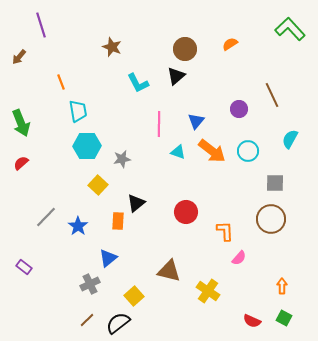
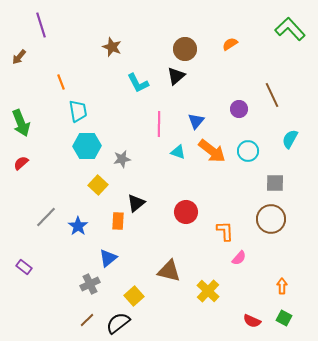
yellow cross at (208, 291): rotated 10 degrees clockwise
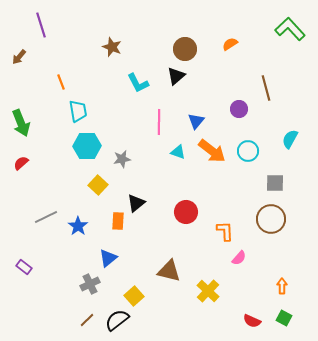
brown line at (272, 95): moved 6 px left, 7 px up; rotated 10 degrees clockwise
pink line at (159, 124): moved 2 px up
gray line at (46, 217): rotated 20 degrees clockwise
black semicircle at (118, 323): moved 1 px left, 3 px up
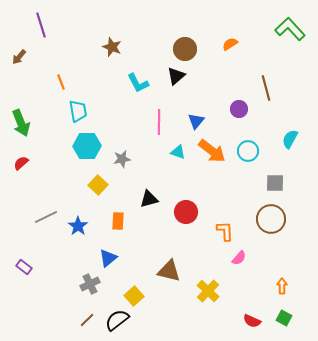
black triangle at (136, 203): moved 13 px right, 4 px up; rotated 24 degrees clockwise
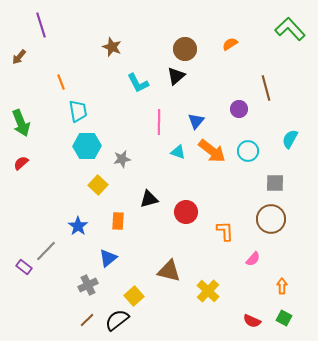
gray line at (46, 217): moved 34 px down; rotated 20 degrees counterclockwise
pink semicircle at (239, 258): moved 14 px right, 1 px down
gray cross at (90, 284): moved 2 px left, 1 px down
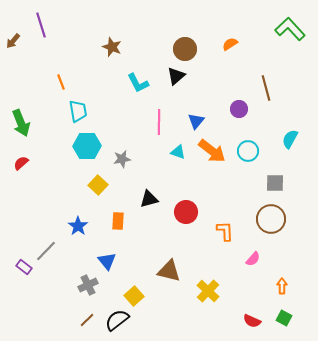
brown arrow at (19, 57): moved 6 px left, 16 px up
blue triangle at (108, 258): moved 1 px left, 3 px down; rotated 30 degrees counterclockwise
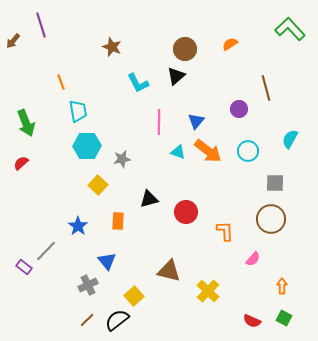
green arrow at (21, 123): moved 5 px right
orange arrow at (212, 151): moved 4 px left
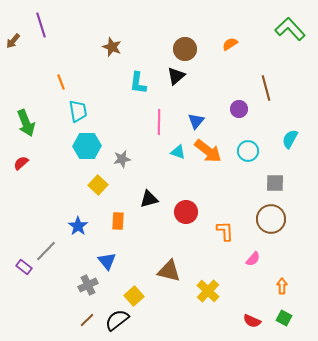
cyan L-shape at (138, 83): rotated 35 degrees clockwise
